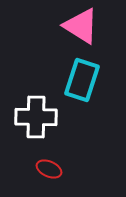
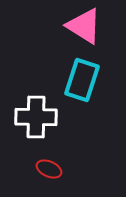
pink triangle: moved 3 px right
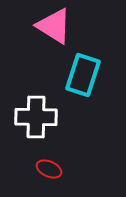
pink triangle: moved 30 px left
cyan rectangle: moved 1 px right, 5 px up
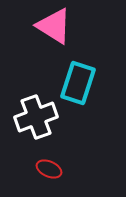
cyan rectangle: moved 5 px left, 8 px down
white cross: rotated 21 degrees counterclockwise
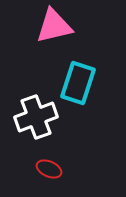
pink triangle: rotated 45 degrees counterclockwise
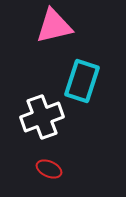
cyan rectangle: moved 4 px right, 2 px up
white cross: moved 6 px right
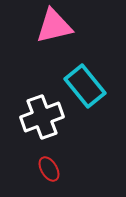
cyan rectangle: moved 3 px right, 5 px down; rotated 57 degrees counterclockwise
red ellipse: rotated 35 degrees clockwise
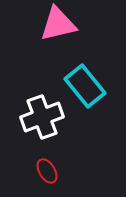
pink triangle: moved 4 px right, 2 px up
red ellipse: moved 2 px left, 2 px down
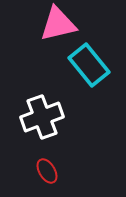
cyan rectangle: moved 4 px right, 21 px up
